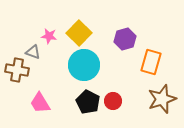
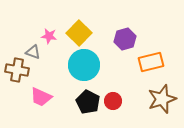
orange rectangle: rotated 60 degrees clockwise
pink trapezoid: moved 1 px right, 6 px up; rotated 35 degrees counterclockwise
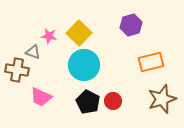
purple hexagon: moved 6 px right, 14 px up
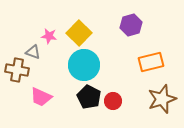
black pentagon: moved 1 px right, 5 px up
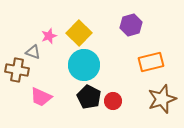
pink star: rotated 28 degrees counterclockwise
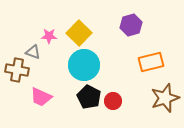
pink star: rotated 21 degrees clockwise
brown star: moved 3 px right, 1 px up
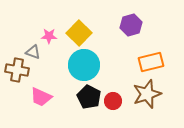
brown star: moved 18 px left, 4 px up
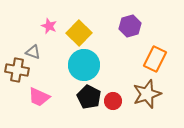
purple hexagon: moved 1 px left, 1 px down
pink star: moved 10 px up; rotated 21 degrees clockwise
orange rectangle: moved 4 px right, 3 px up; rotated 50 degrees counterclockwise
pink trapezoid: moved 2 px left
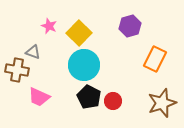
brown star: moved 15 px right, 9 px down
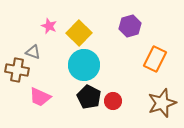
pink trapezoid: moved 1 px right
